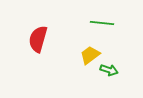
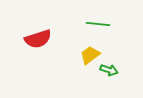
green line: moved 4 px left, 1 px down
red semicircle: rotated 124 degrees counterclockwise
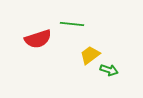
green line: moved 26 px left
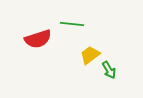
green arrow: rotated 42 degrees clockwise
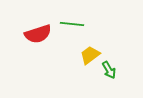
red semicircle: moved 5 px up
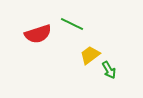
green line: rotated 20 degrees clockwise
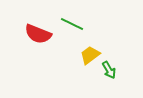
red semicircle: rotated 40 degrees clockwise
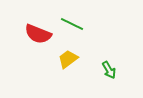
yellow trapezoid: moved 22 px left, 4 px down
